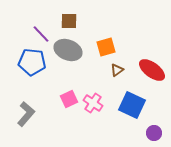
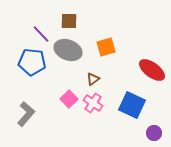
brown triangle: moved 24 px left, 9 px down
pink square: rotated 18 degrees counterclockwise
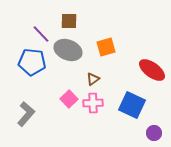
pink cross: rotated 36 degrees counterclockwise
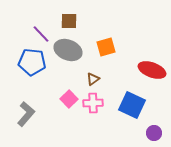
red ellipse: rotated 16 degrees counterclockwise
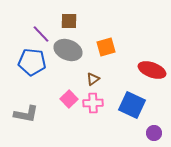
gray L-shape: rotated 60 degrees clockwise
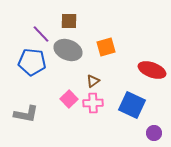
brown triangle: moved 2 px down
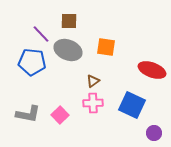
orange square: rotated 24 degrees clockwise
pink square: moved 9 px left, 16 px down
gray L-shape: moved 2 px right
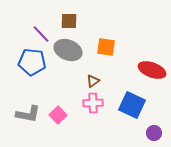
pink square: moved 2 px left
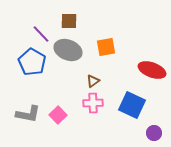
orange square: rotated 18 degrees counterclockwise
blue pentagon: rotated 24 degrees clockwise
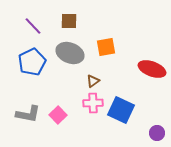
purple line: moved 8 px left, 8 px up
gray ellipse: moved 2 px right, 3 px down
blue pentagon: rotated 16 degrees clockwise
red ellipse: moved 1 px up
blue square: moved 11 px left, 5 px down
purple circle: moved 3 px right
